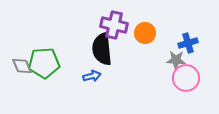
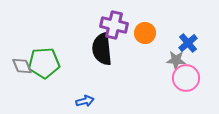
blue cross: rotated 24 degrees counterclockwise
blue arrow: moved 7 px left, 25 px down
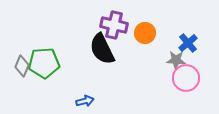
black semicircle: rotated 20 degrees counterclockwise
gray diamond: rotated 45 degrees clockwise
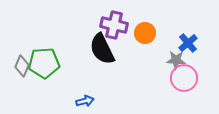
pink circle: moved 2 px left
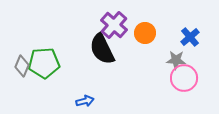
purple cross: rotated 28 degrees clockwise
blue cross: moved 2 px right, 6 px up
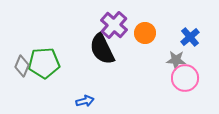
pink circle: moved 1 px right
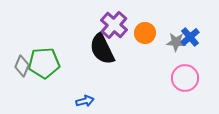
gray star: moved 18 px up
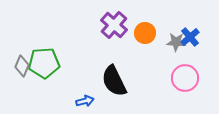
black semicircle: moved 12 px right, 32 px down
